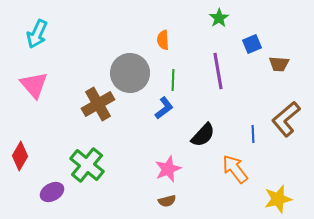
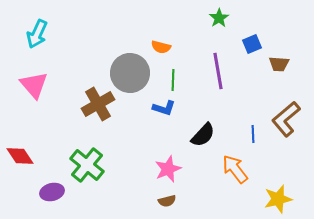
orange semicircle: moved 2 px left, 7 px down; rotated 72 degrees counterclockwise
blue L-shape: rotated 55 degrees clockwise
red diamond: rotated 64 degrees counterclockwise
purple ellipse: rotated 15 degrees clockwise
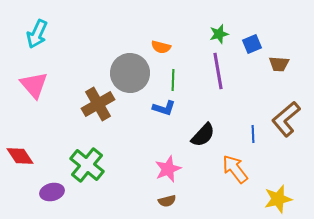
green star: moved 16 px down; rotated 18 degrees clockwise
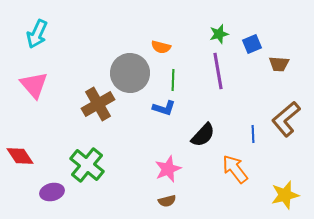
yellow star: moved 7 px right, 4 px up
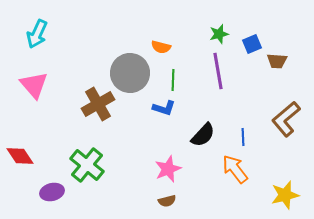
brown trapezoid: moved 2 px left, 3 px up
blue line: moved 10 px left, 3 px down
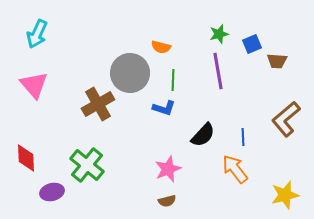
red diamond: moved 6 px right, 2 px down; rotated 32 degrees clockwise
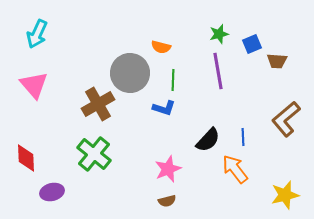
black semicircle: moved 5 px right, 5 px down
green cross: moved 7 px right, 11 px up
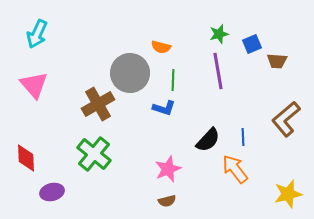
yellow star: moved 3 px right, 1 px up
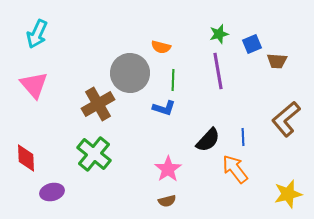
pink star: rotated 12 degrees counterclockwise
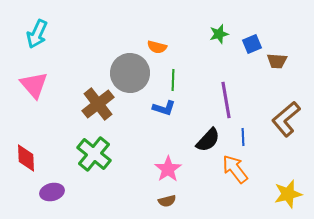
orange semicircle: moved 4 px left
purple line: moved 8 px right, 29 px down
brown cross: rotated 8 degrees counterclockwise
